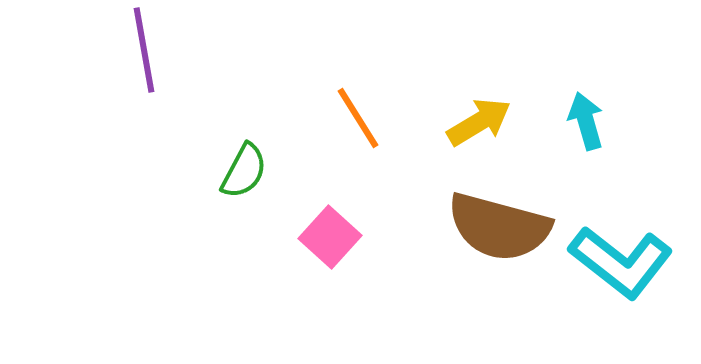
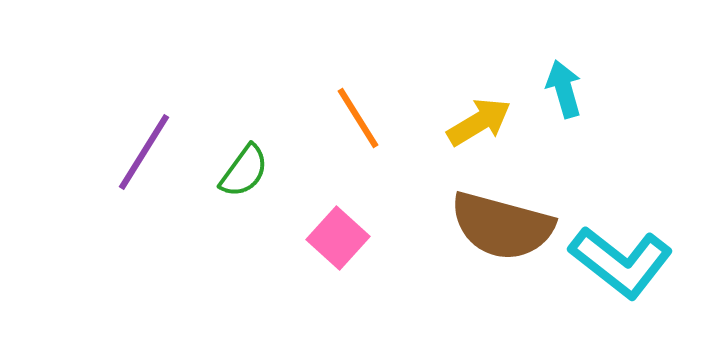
purple line: moved 102 px down; rotated 42 degrees clockwise
cyan arrow: moved 22 px left, 32 px up
green semicircle: rotated 8 degrees clockwise
brown semicircle: moved 3 px right, 1 px up
pink square: moved 8 px right, 1 px down
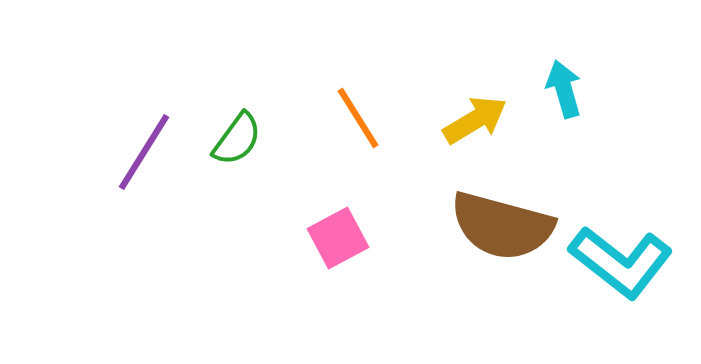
yellow arrow: moved 4 px left, 2 px up
green semicircle: moved 7 px left, 32 px up
pink square: rotated 20 degrees clockwise
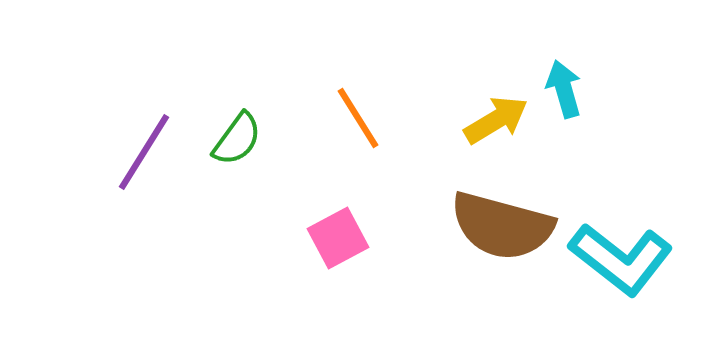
yellow arrow: moved 21 px right
cyan L-shape: moved 3 px up
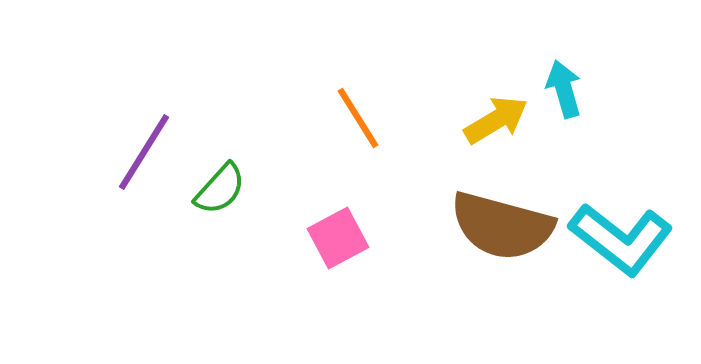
green semicircle: moved 17 px left, 50 px down; rotated 6 degrees clockwise
cyan L-shape: moved 20 px up
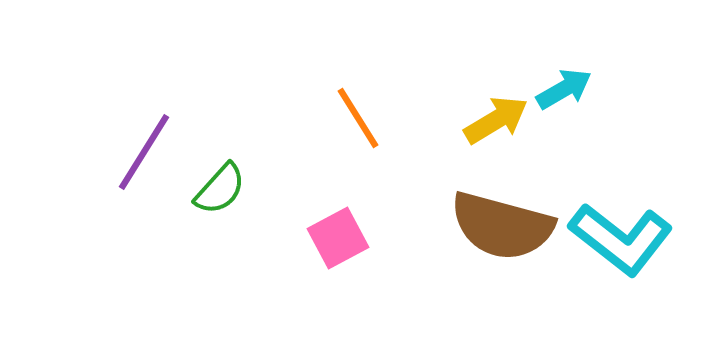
cyan arrow: rotated 76 degrees clockwise
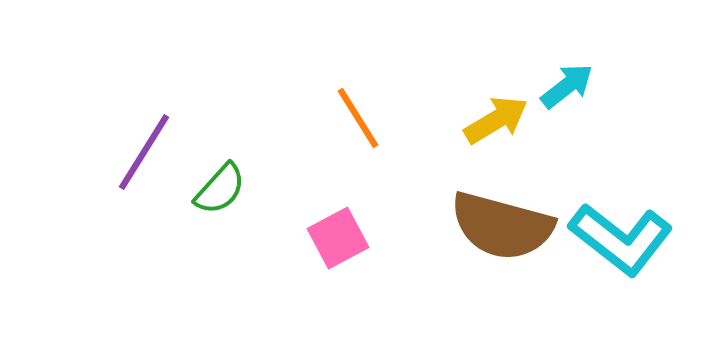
cyan arrow: moved 3 px right, 3 px up; rotated 8 degrees counterclockwise
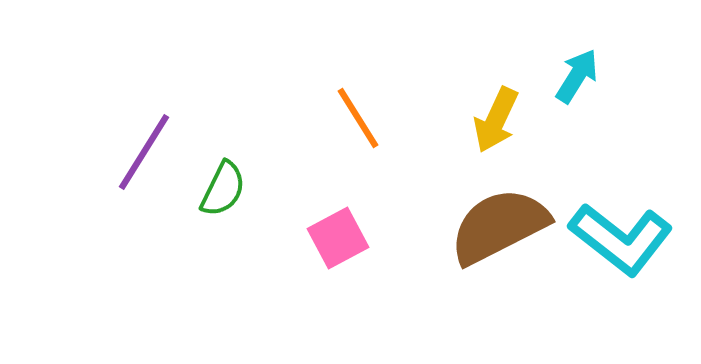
cyan arrow: moved 10 px right, 10 px up; rotated 20 degrees counterclockwise
yellow arrow: rotated 146 degrees clockwise
green semicircle: moved 3 px right; rotated 16 degrees counterclockwise
brown semicircle: moved 3 px left; rotated 138 degrees clockwise
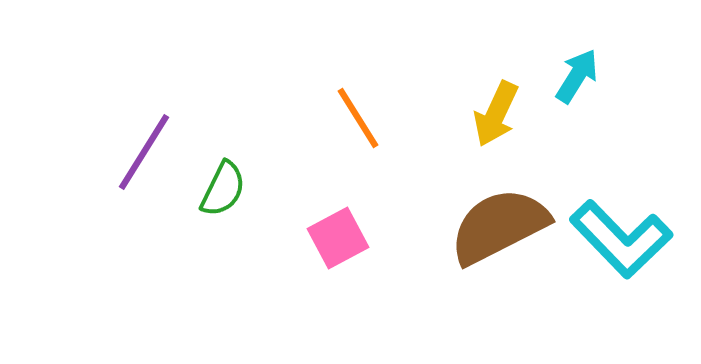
yellow arrow: moved 6 px up
cyan L-shape: rotated 8 degrees clockwise
